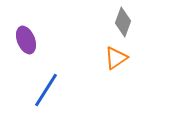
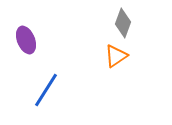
gray diamond: moved 1 px down
orange triangle: moved 2 px up
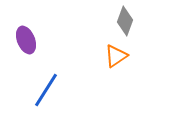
gray diamond: moved 2 px right, 2 px up
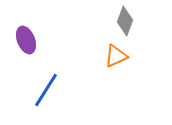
orange triangle: rotated 10 degrees clockwise
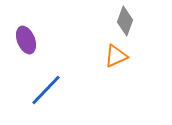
blue line: rotated 12 degrees clockwise
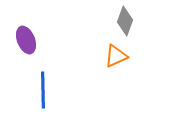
blue line: moved 3 px left; rotated 45 degrees counterclockwise
